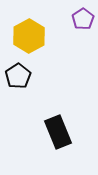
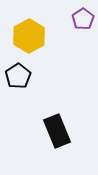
black rectangle: moved 1 px left, 1 px up
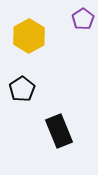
black pentagon: moved 4 px right, 13 px down
black rectangle: moved 2 px right
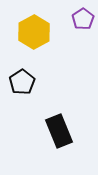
yellow hexagon: moved 5 px right, 4 px up
black pentagon: moved 7 px up
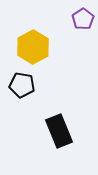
yellow hexagon: moved 1 px left, 15 px down
black pentagon: moved 3 px down; rotated 30 degrees counterclockwise
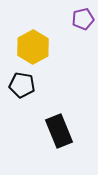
purple pentagon: rotated 20 degrees clockwise
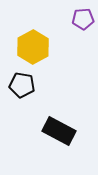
purple pentagon: rotated 10 degrees clockwise
black rectangle: rotated 40 degrees counterclockwise
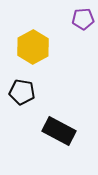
black pentagon: moved 7 px down
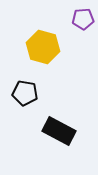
yellow hexagon: moved 10 px right; rotated 16 degrees counterclockwise
black pentagon: moved 3 px right, 1 px down
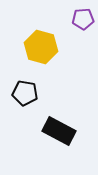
yellow hexagon: moved 2 px left
